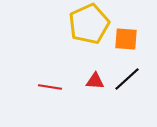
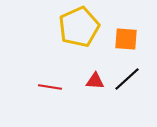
yellow pentagon: moved 10 px left, 3 px down
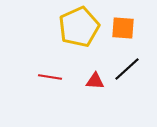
orange square: moved 3 px left, 11 px up
black line: moved 10 px up
red line: moved 10 px up
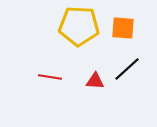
yellow pentagon: moved 1 px up; rotated 27 degrees clockwise
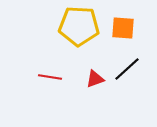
red triangle: moved 2 px up; rotated 24 degrees counterclockwise
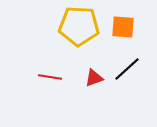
orange square: moved 1 px up
red triangle: moved 1 px left, 1 px up
